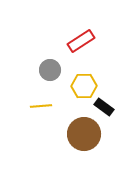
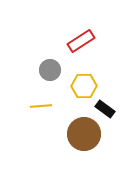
black rectangle: moved 1 px right, 2 px down
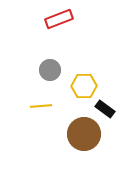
red rectangle: moved 22 px left, 22 px up; rotated 12 degrees clockwise
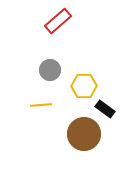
red rectangle: moved 1 px left, 2 px down; rotated 20 degrees counterclockwise
yellow line: moved 1 px up
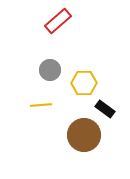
yellow hexagon: moved 3 px up
brown circle: moved 1 px down
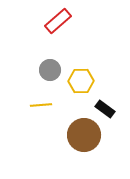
yellow hexagon: moved 3 px left, 2 px up
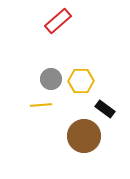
gray circle: moved 1 px right, 9 px down
brown circle: moved 1 px down
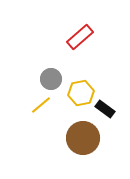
red rectangle: moved 22 px right, 16 px down
yellow hexagon: moved 12 px down; rotated 10 degrees counterclockwise
yellow line: rotated 35 degrees counterclockwise
brown circle: moved 1 px left, 2 px down
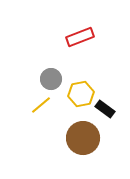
red rectangle: rotated 20 degrees clockwise
yellow hexagon: moved 1 px down
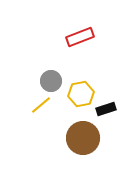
gray circle: moved 2 px down
black rectangle: moved 1 px right; rotated 54 degrees counterclockwise
